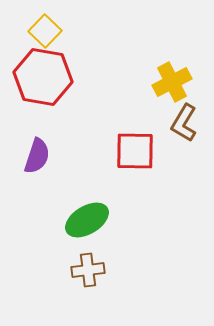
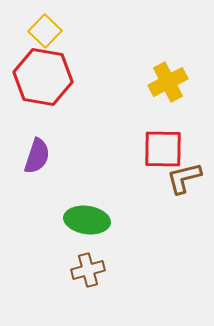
yellow cross: moved 4 px left
brown L-shape: moved 55 px down; rotated 45 degrees clockwise
red square: moved 28 px right, 2 px up
green ellipse: rotated 39 degrees clockwise
brown cross: rotated 8 degrees counterclockwise
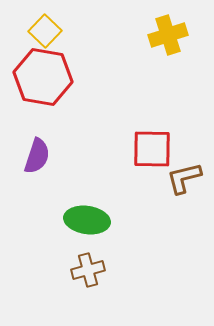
yellow cross: moved 47 px up; rotated 9 degrees clockwise
red square: moved 11 px left
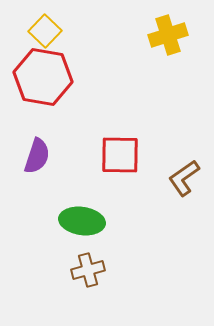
red square: moved 32 px left, 6 px down
brown L-shape: rotated 21 degrees counterclockwise
green ellipse: moved 5 px left, 1 px down
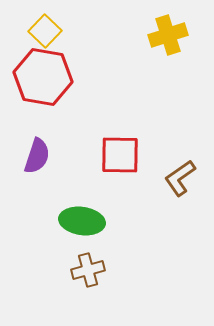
brown L-shape: moved 4 px left
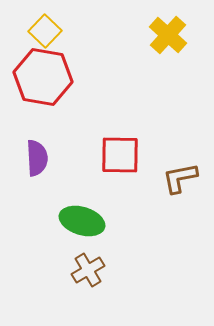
yellow cross: rotated 30 degrees counterclockwise
purple semicircle: moved 2 px down; rotated 21 degrees counterclockwise
brown L-shape: rotated 24 degrees clockwise
green ellipse: rotated 9 degrees clockwise
brown cross: rotated 16 degrees counterclockwise
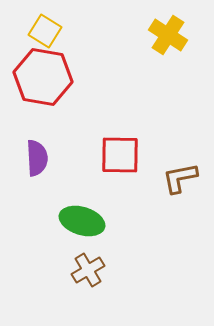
yellow square: rotated 12 degrees counterclockwise
yellow cross: rotated 9 degrees counterclockwise
